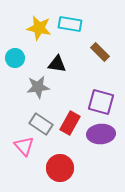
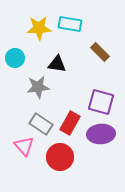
yellow star: rotated 15 degrees counterclockwise
red circle: moved 11 px up
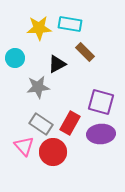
brown rectangle: moved 15 px left
black triangle: rotated 36 degrees counterclockwise
red circle: moved 7 px left, 5 px up
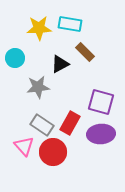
black triangle: moved 3 px right
gray rectangle: moved 1 px right, 1 px down
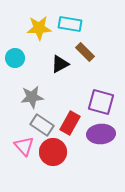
gray star: moved 6 px left, 10 px down
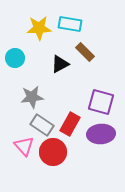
red rectangle: moved 1 px down
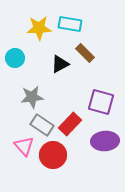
brown rectangle: moved 1 px down
red rectangle: rotated 15 degrees clockwise
purple ellipse: moved 4 px right, 7 px down
red circle: moved 3 px down
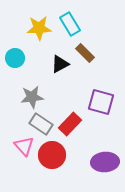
cyan rectangle: rotated 50 degrees clockwise
gray rectangle: moved 1 px left, 1 px up
purple ellipse: moved 21 px down
red circle: moved 1 px left
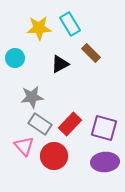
brown rectangle: moved 6 px right
purple square: moved 3 px right, 26 px down
gray rectangle: moved 1 px left
red circle: moved 2 px right, 1 px down
